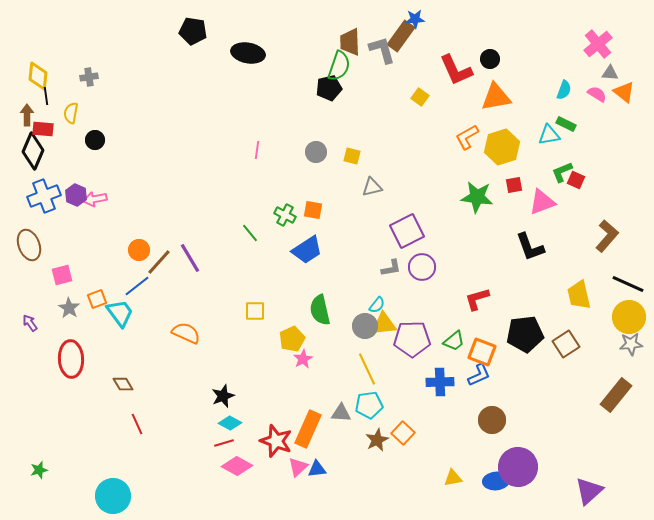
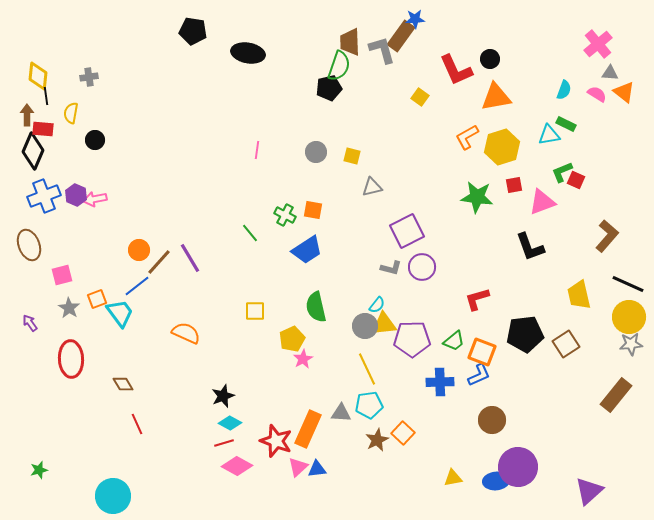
gray L-shape at (391, 268): rotated 25 degrees clockwise
green semicircle at (320, 310): moved 4 px left, 3 px up
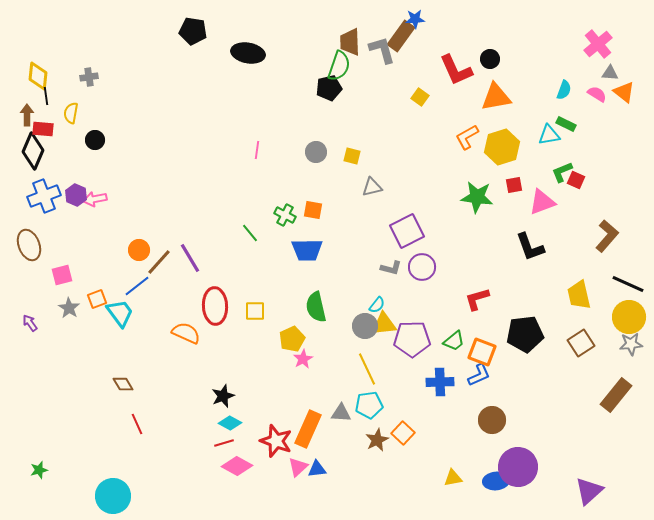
blue trapezoid at (307, 250): rotated 32 degrees clockwise
brown square at (566, 344): moved 15 px right, 1 px up
red ellipse at (71, 359): moved 144 px right, 53 px up
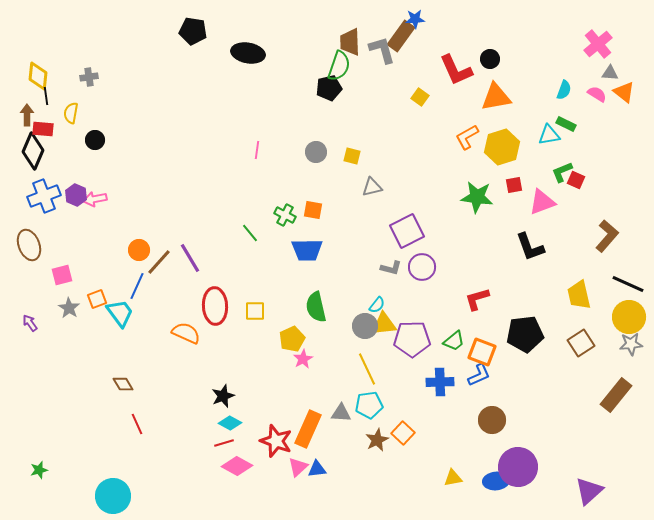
blue line at (137, 286): rotated 28 degrees counterclockwise
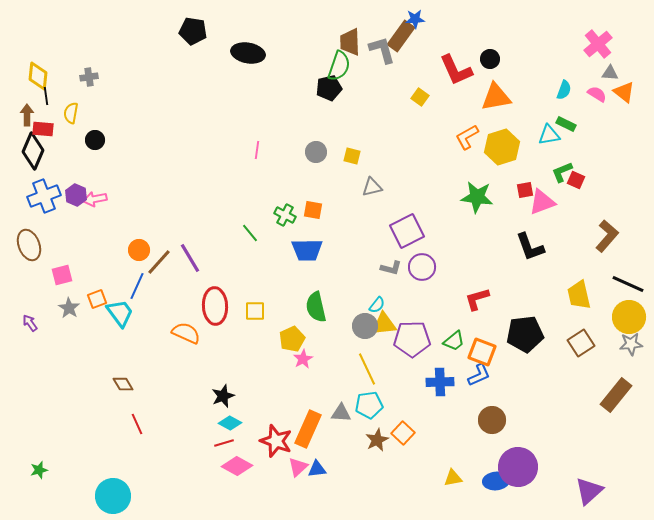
red square at (514, 185): moved 11 px right, 5 px down
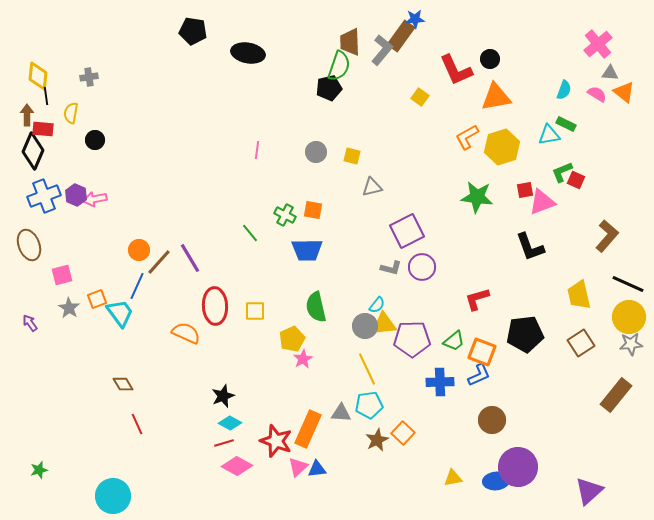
gray L-shape at (382, 50): rotated 56 degrees clockwise
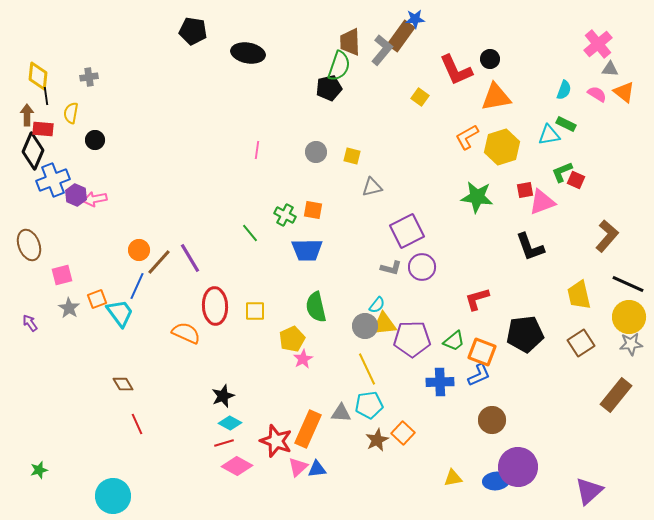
gray triangle at (610, 73): moved 4 px up
blue cross at (44, 196): moved 9 px right, 16 px up
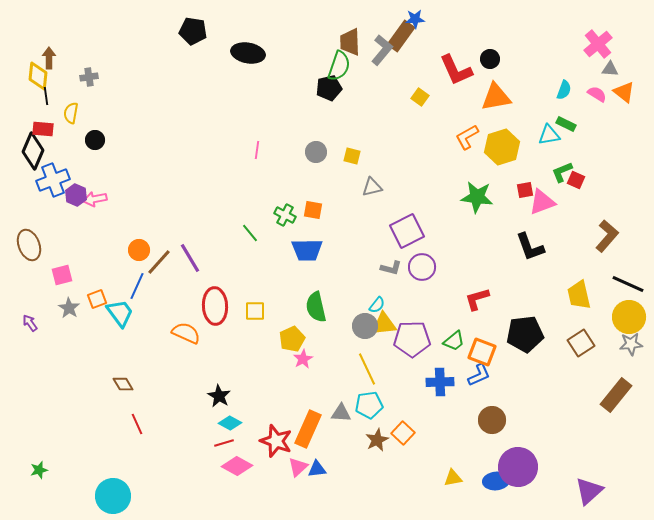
brown arrow at (27, 115): moved 22 px right, 57 px up
black star at (223, 396): moved 4 px left; rotated 20 degrees counterclockwise
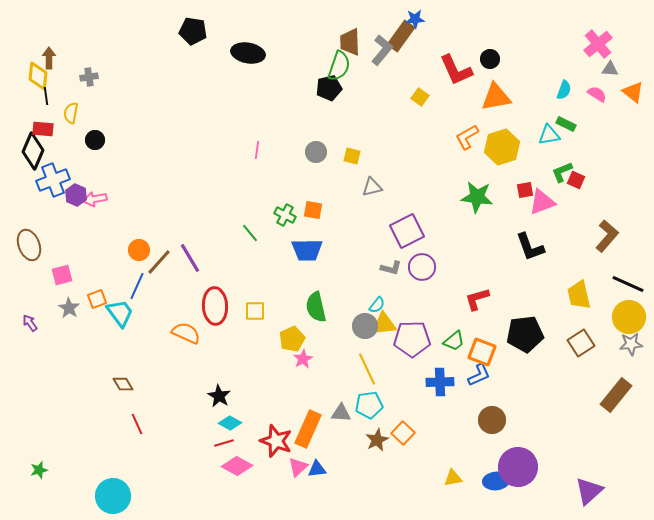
orange triangle at (624, 92): moved 9 px right
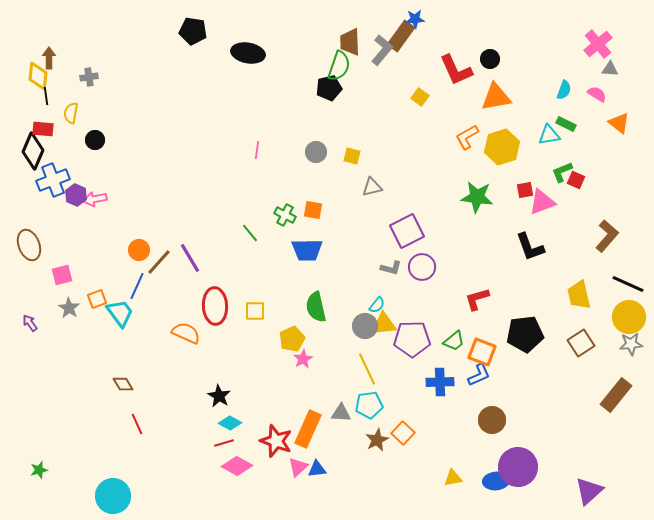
orange triangle at (633, 92): moved 14 px left, 31 px down
